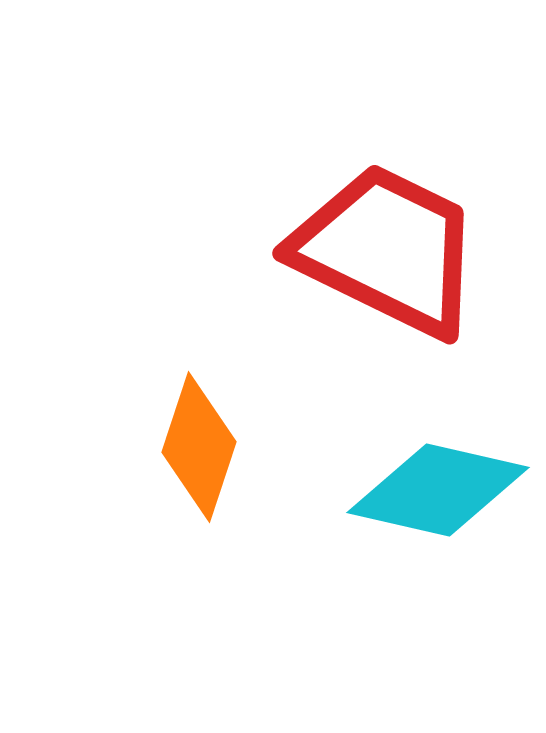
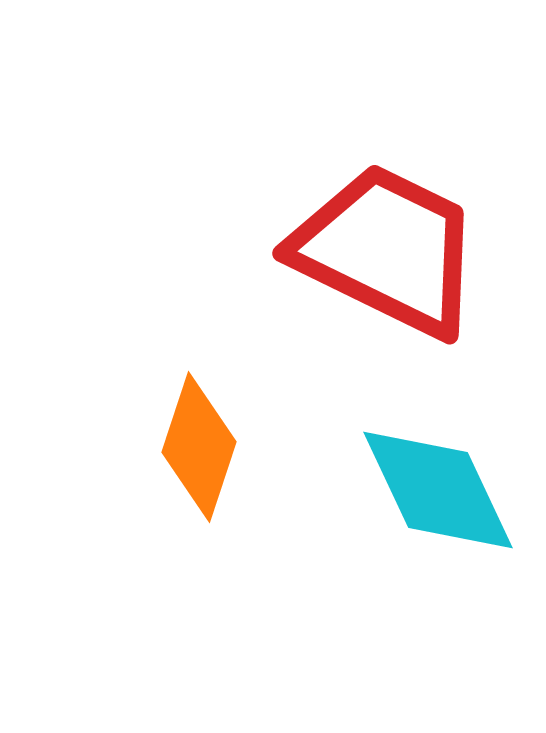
cyan diamond: rotated 52 degrees clockwise
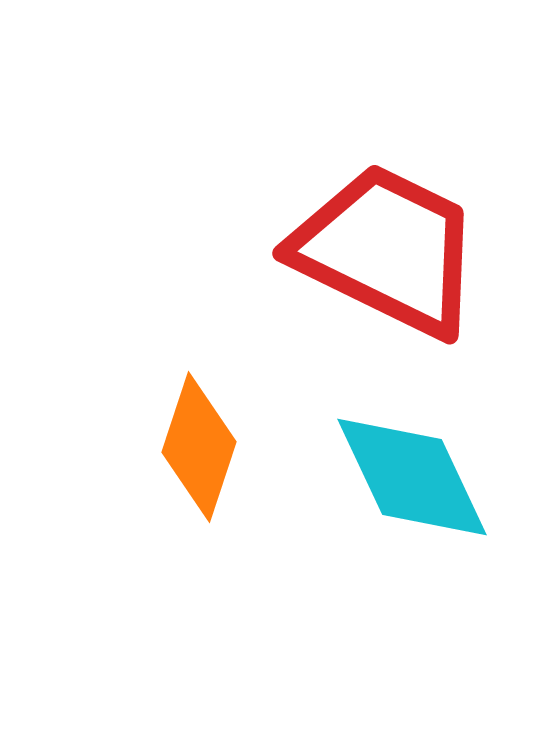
cyan diamond: moved 26 px left, 13 px up
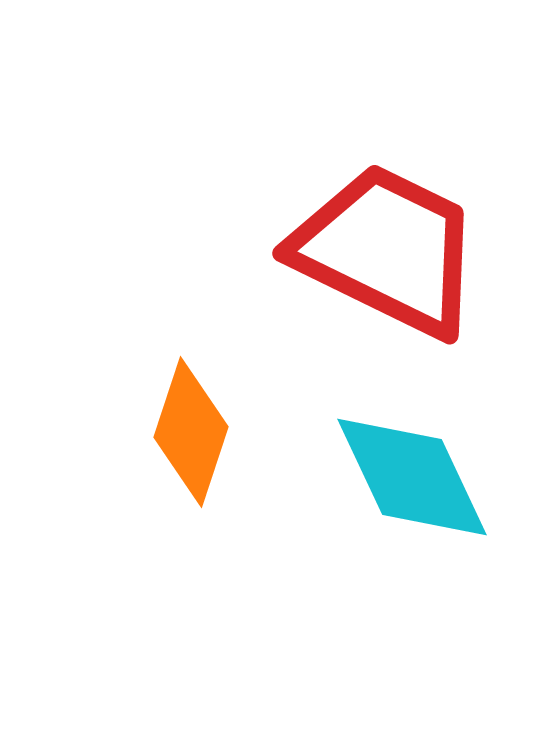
orange diamond: moved 8 px left, 15 px up
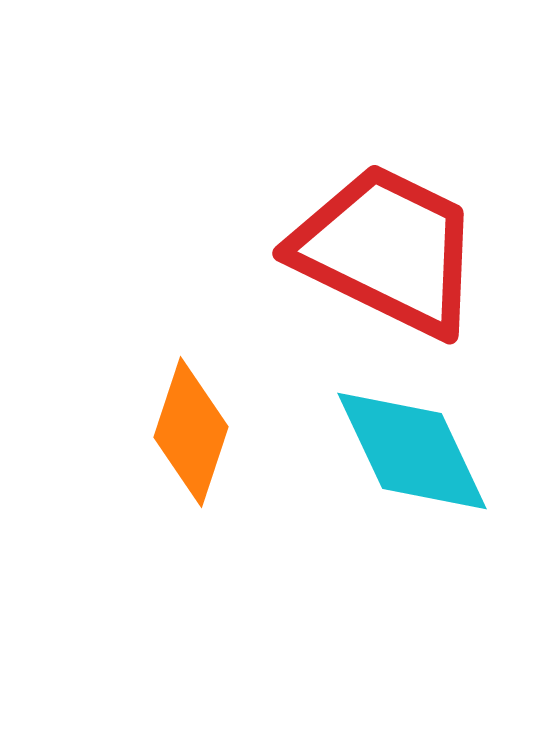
cyan diamond: moved 26 px up
